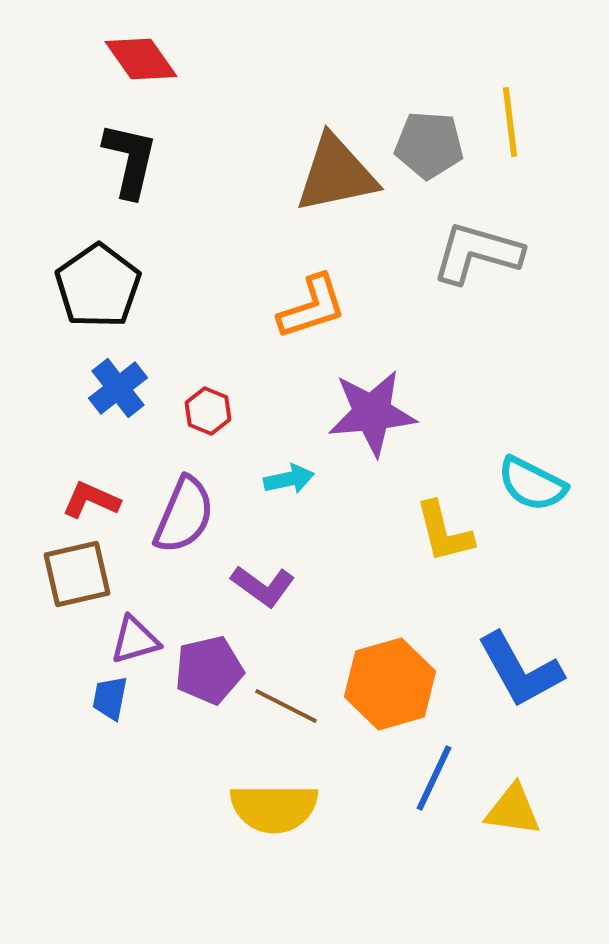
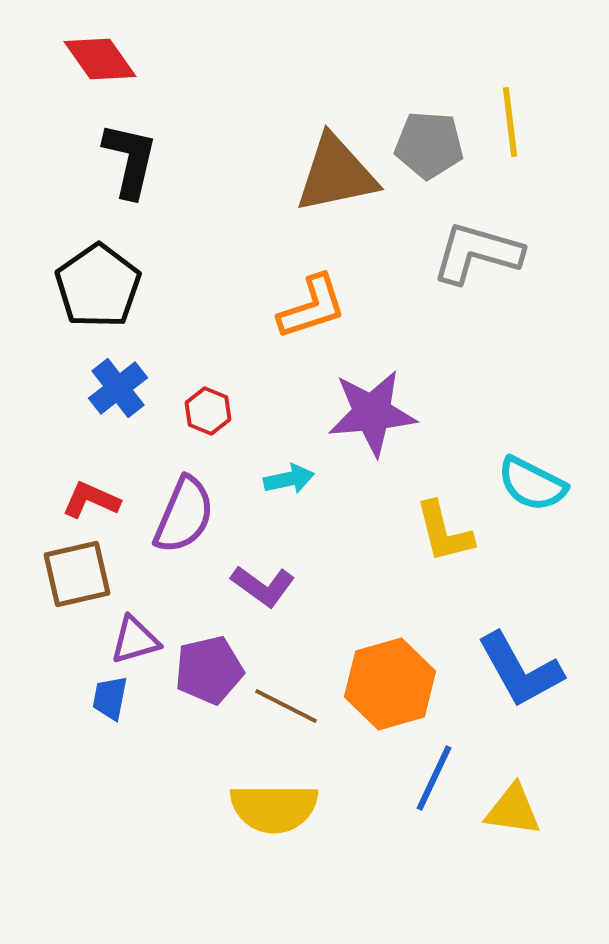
red diamond: moved 41 px left
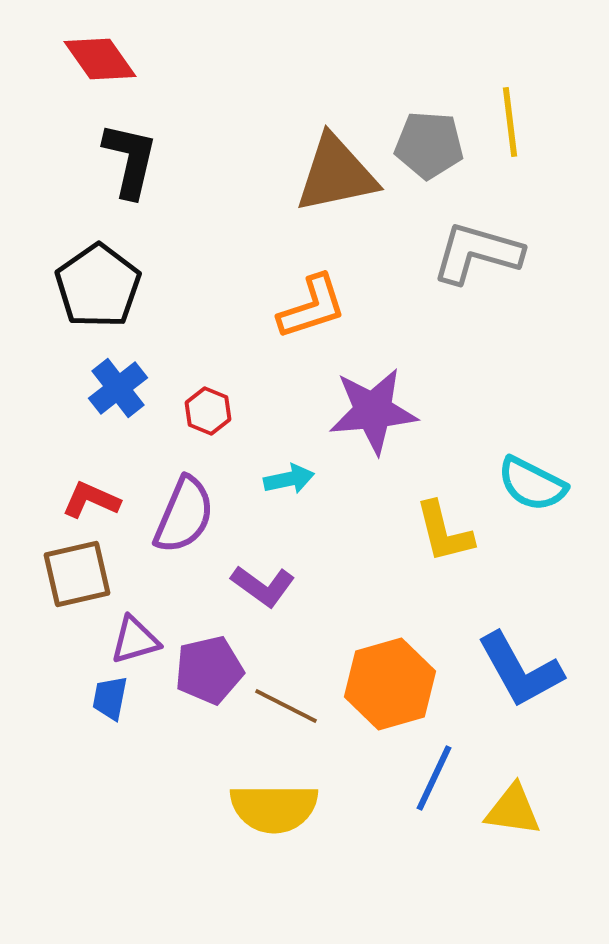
purple star: moved 1 px right, 2 px up
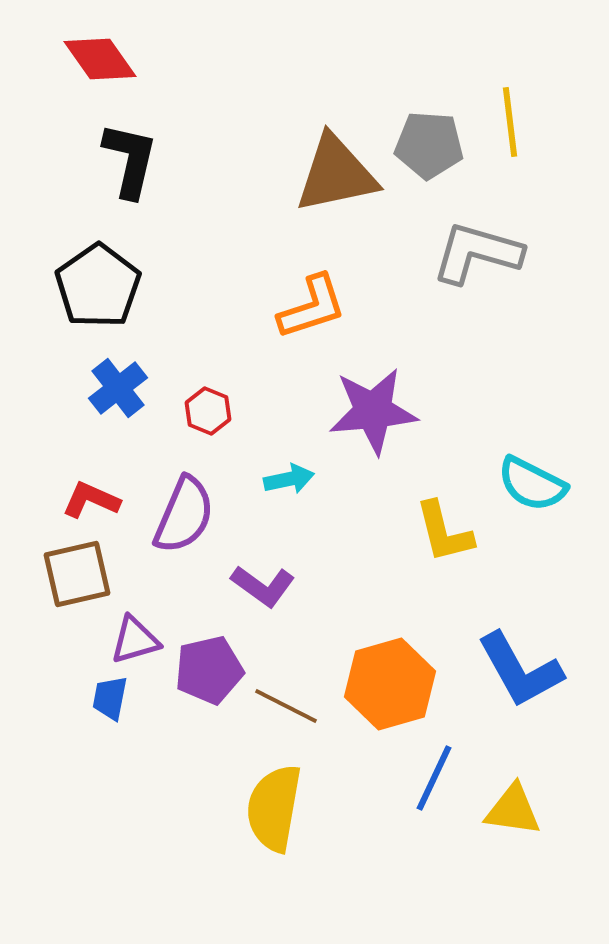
yellow semicircle: rotated 100 degrees clockwise
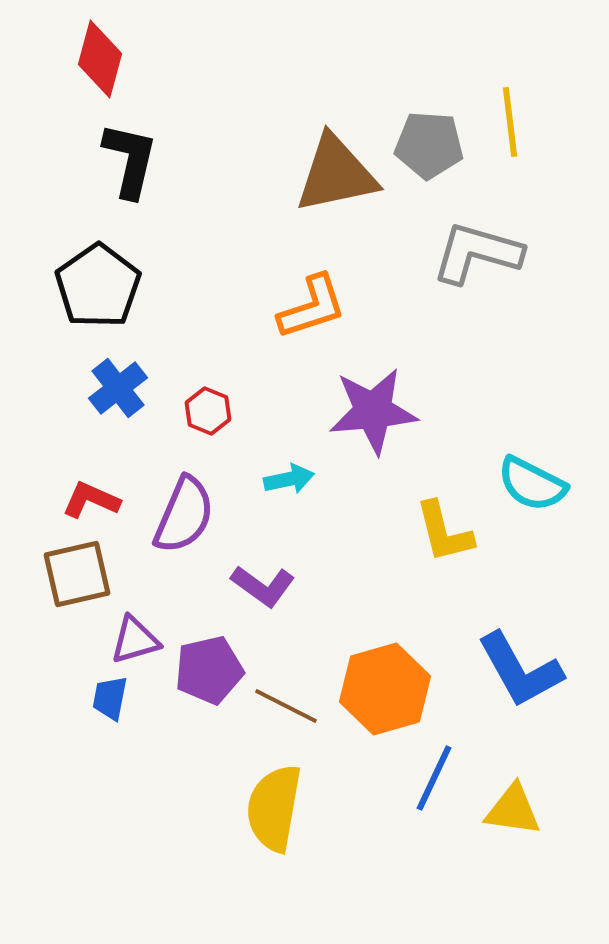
red diamond: rotated 50 degrees clockwise
orange hexagon: moved 5 px left, 5 px down
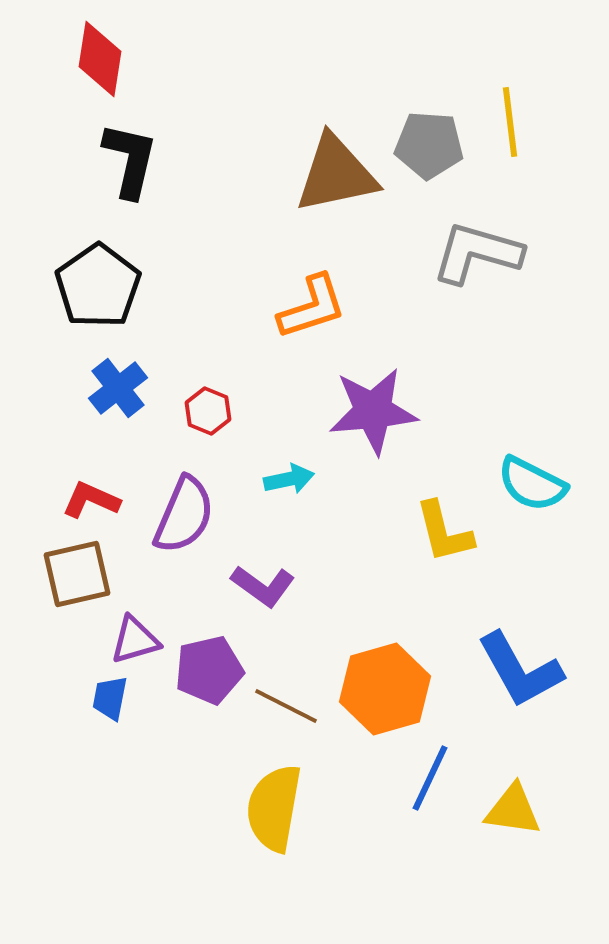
red diamond: rotated 6 degrees counterclockwise
blue line: moved 4 px left
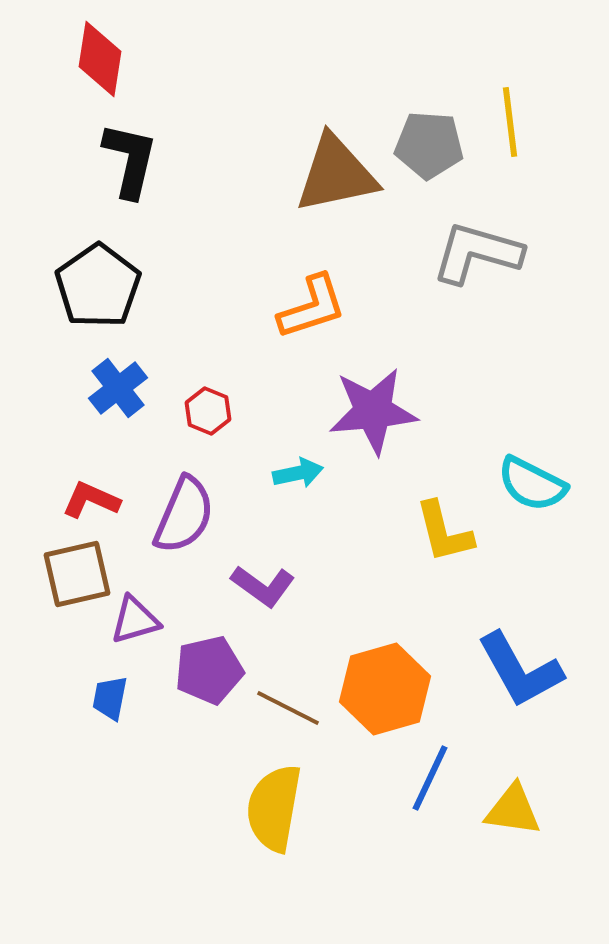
cyan arrow: moved 9 px right, 6 px up
purple triangle: moved 20 px up
brown line: moved 2 px right, 2 px down
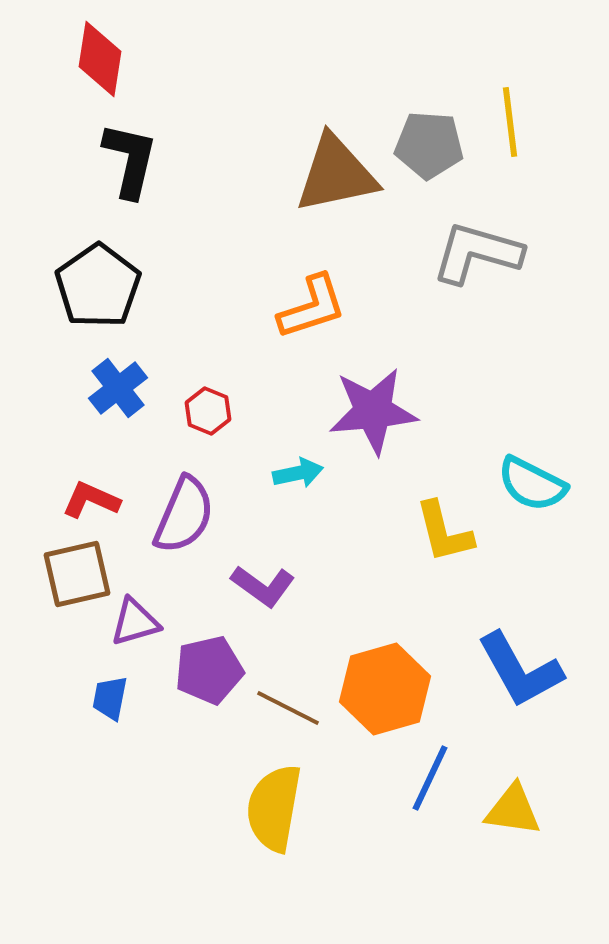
purple triangle: moved 2 px down
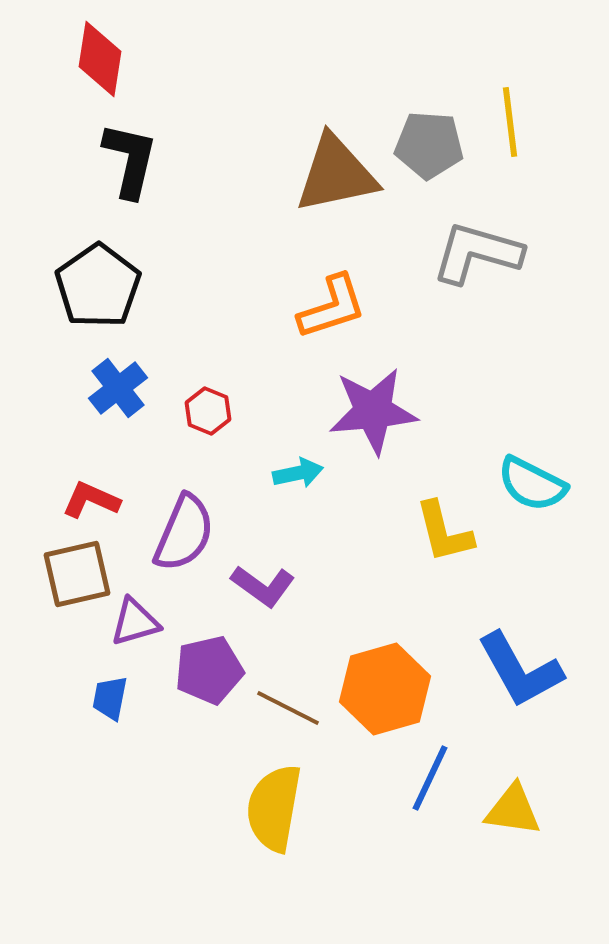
orange L-shape: moved 20 px right
purple semicircle: moved 18 px down
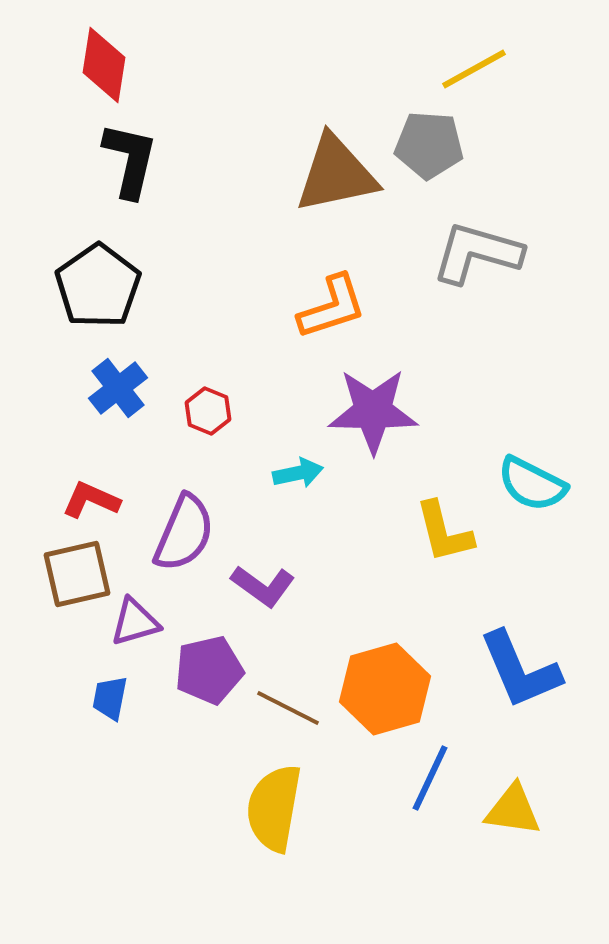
red diamond: moved 4 px right, 6 px down
yellow line: moved 36 px left, 53 px up; rotated 68 degrees clockwise
purple star: rotated 6 degrees clockwise
blue L-shape: rotated 6 degrees clockwise
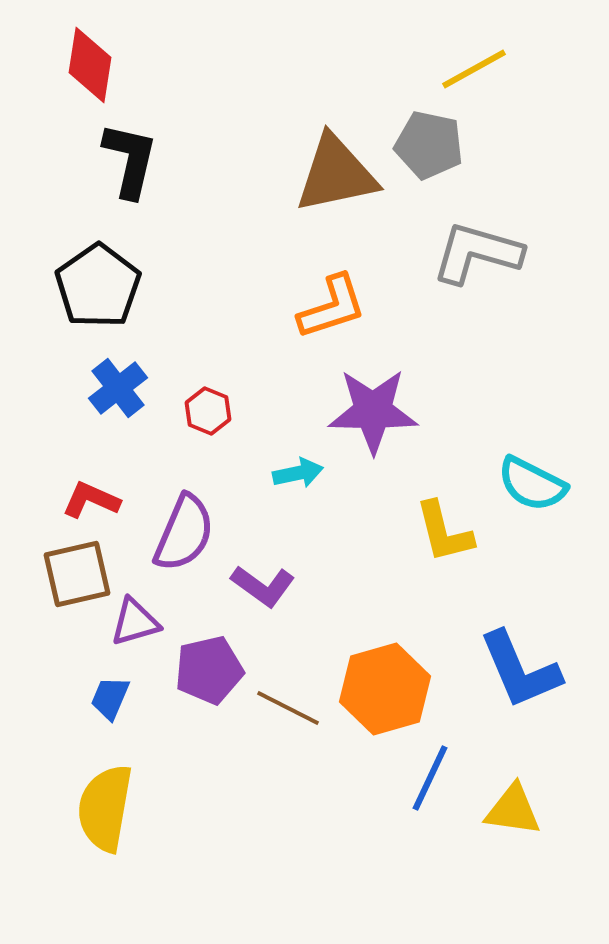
red diamond: moved 14 px left
gray pentagon: rotated 8 degrees clockwise
blue trapezoid: rotated 12 degrees clockwise
yellow semicircle: moved 169 px left
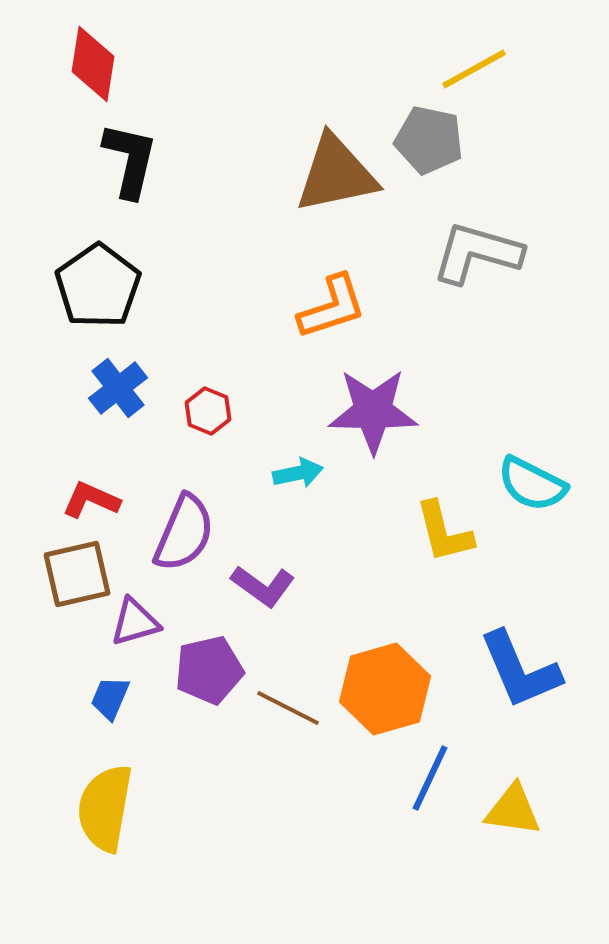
red diamond: moved 3 px right, 1 px up
gray pentagon: moved 5 px up
